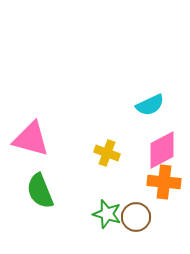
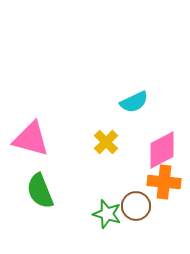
cyan semicircle: moved 16 px left, 3 px up
yellow cross: moved 1 px left, 11 px up; rotated 25 degrees clockwise
brown circle: moved 11 px up
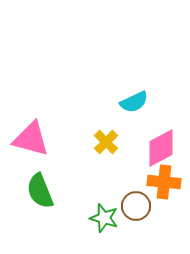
pink diamond: moved 1 px left, 2 px up
green star: moved 3 px left, 4 px down
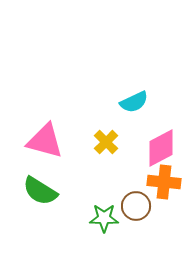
pink triangle: moved 14 px right, 2 px down
green semicircle: rotated 36 degrees counterclockwise
green star: rotated 16 degrees counterclockwise
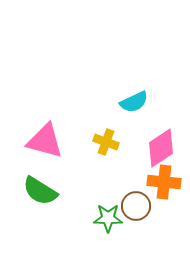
yellow cross: rotated 25 degrees counterclockwise
pink diamond: rotated 6 degrees counterclockwise
green star: moved 4 px right
